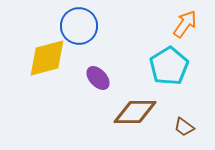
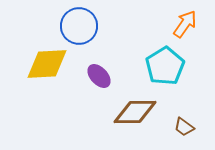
yellow diamond: moved 6 px down; rotated 12 degrees clockwise
cyan pentagon: moved 4 px left
purple ellipse: moved 1 px right, 2 px up
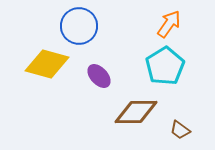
orange arrow: moved 16 px left
yellow diamond: rotated 18 degrees clockwise
brown diamond: moved 1 px right
brown trapezoid: moved 4 px left, 3 px down
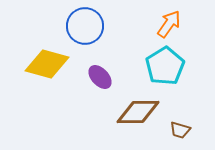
blue circle: moved 6 px right
purple ellipse: moved 1 px right, 1 px down
brown diamond: moved 2 px right
brown trapezoid: rotated 20 degrees counterclockwise
